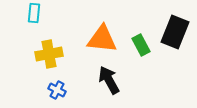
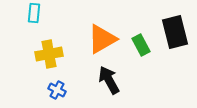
black rectangle: rotated 36 degrees counterclockwise
orange triangle: rotated 36 degrees counterclockwise
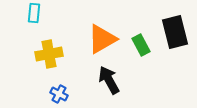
blue cross: moved 2 px right, 4 px down
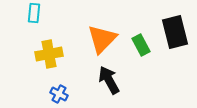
orange triangle: rotated 16 degrees counterclockwise
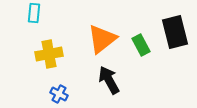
orange triangle: rotated 8 degrees clockwise
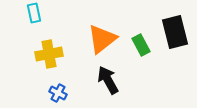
cyan rectangle: rotated 18 degrees counterclockwise
black arrow: moved 1 px left
blue cross: moved 1 px left, 1 px up
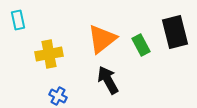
cyan rectangle: moved 16 px left, 7 px down
blue cross: moved 3 px down
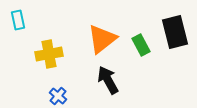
blue cross: rotated 12 degrees clockwise
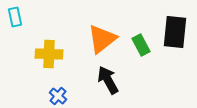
cyan rectangle: moved 3 px left, 3 px up
black rectangle: rotated 20 degrees clockwise
yellow cross: rotated 12 degrees clockwise
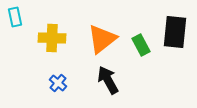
yellow cross: moved 3 px right, 16 px up
blue cross: moved 13 px up
